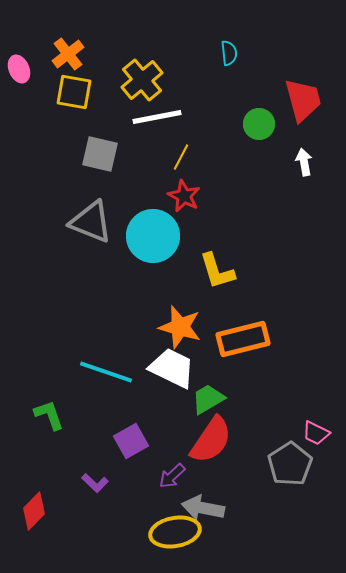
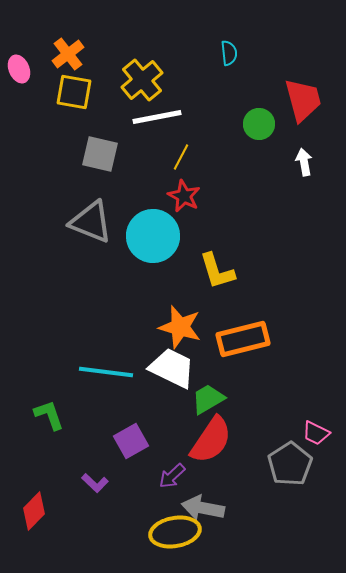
cyan line: rotated 12 degrees counterclockwise
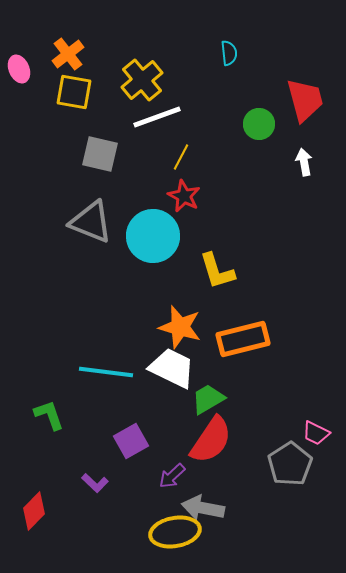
red trapezoid: moved 2 px right
white line: rotated 9 degrees counterclockwise
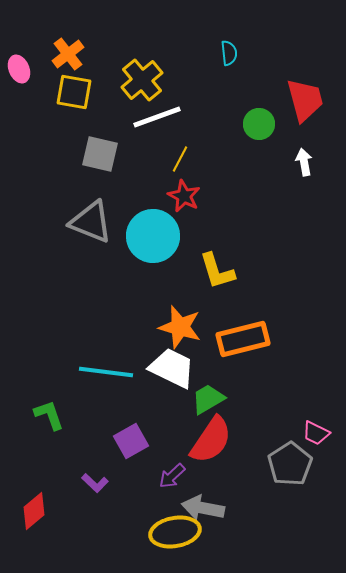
yellow line: moved 1 px left, 2 px down
red diamond: rotated 6 degrees clockwise
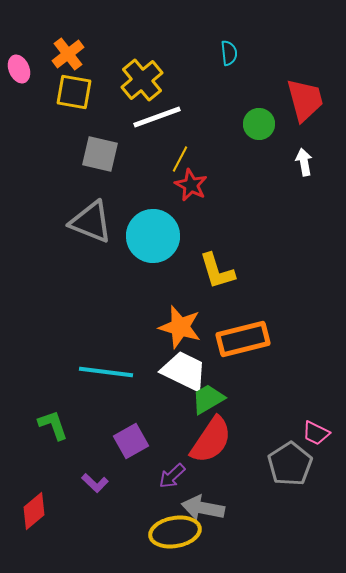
red star: moved 7 px right, 11 px up
white trapezoid: moved 12 px right, 3 px down
green L-shape: moved 4 px right, 10 px down
